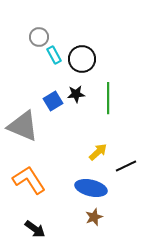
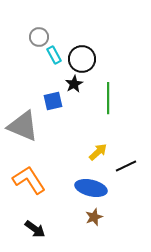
black star: moved 2 px left, 10 px up; rotated 24 degrees counterclockwise
blue square: rotated 18 degrees clockwise
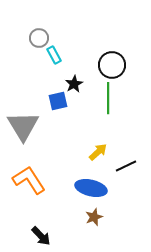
gray circle: moved 1 px down
black circle: moved 30 px right, 6 px down
blue square: moved 5 px right
gray triangle: rotated 36 degrees clockwise
black arrow: moved 6 px right, 7 px down; rotated 10 degrees clockwise
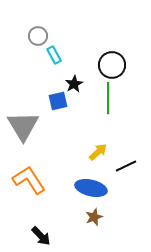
gray circle: moved 1 px left, 2 px up
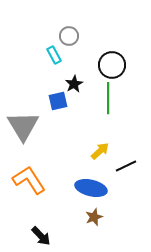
gray circle: moved 31 px right
yellow arrow: moved 2 px right, 1 px up
